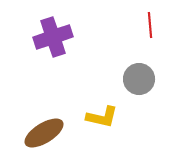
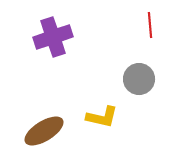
brown ellipse: moved 2 px up
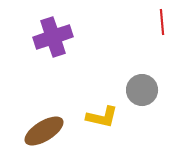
red line: moved 12 px right, 3 px up
gray circle: moved 3 px right, 11 px down
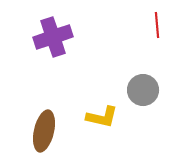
red line: moved 5 px left, 3 px down
gray circle: moved 1 px right
brown ellipse: rotated 45 degrees counterclockwise
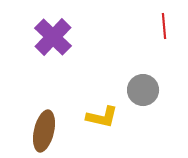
red line: moved 7 px right, 1 px down
purple cross: rotated 27 degrees counterclockwise
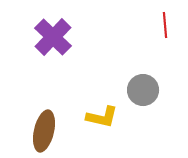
red line: moved 1 px right, 1 px up
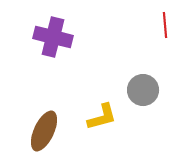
purple cross: rotated 30 degrees counterclockwise
yellow L-shape: rotated 28 degrees counterclockwise
brown ellipse: rotated 12 degrees clockwise
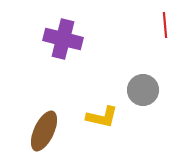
purple cross: moved 10 px right, 2 px down
yellow L-shape: rotated 28 degrees clockwise
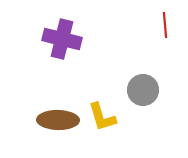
purple cross: moved 1 px left
yellow L-shape: rotated 60 degrees clockwise
brown ellipse: moved 14 px right, 11 px up; rotated 66 degrees clockwise
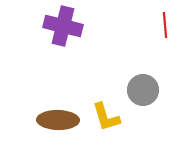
purple cross: moved 1 px right, 13 px up
yellow L-shape: moved 4 px right
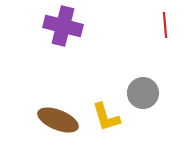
gray circle: moved 3 px down
brown ellipse: rotated 21 degrees clockwise
